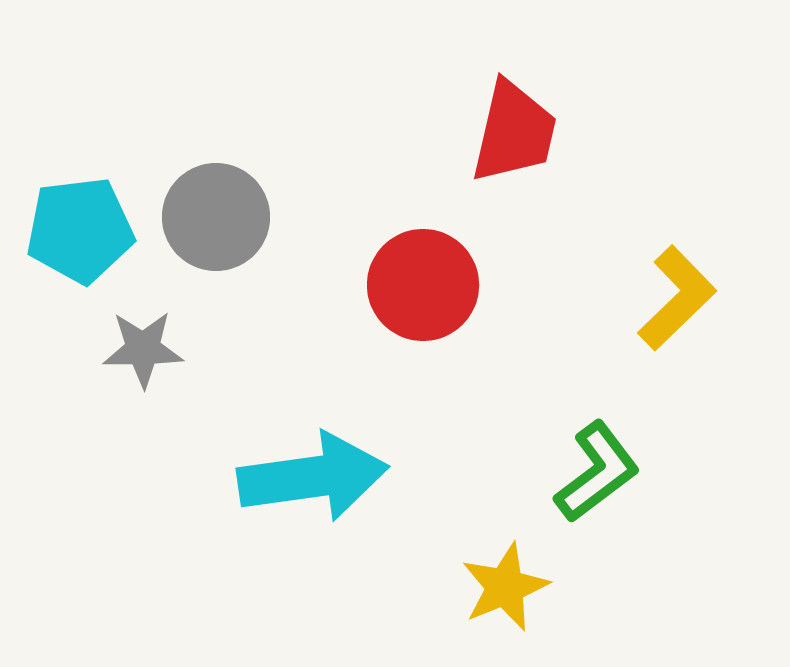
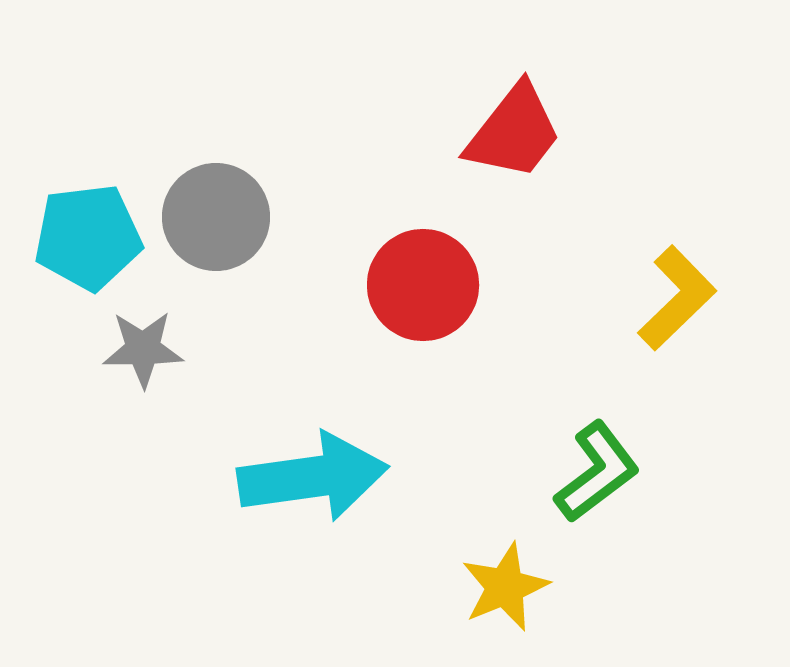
red trapezoid: rotated 25 degrees clockwise
cyan pentagon: moved 8 px right, 7 px down
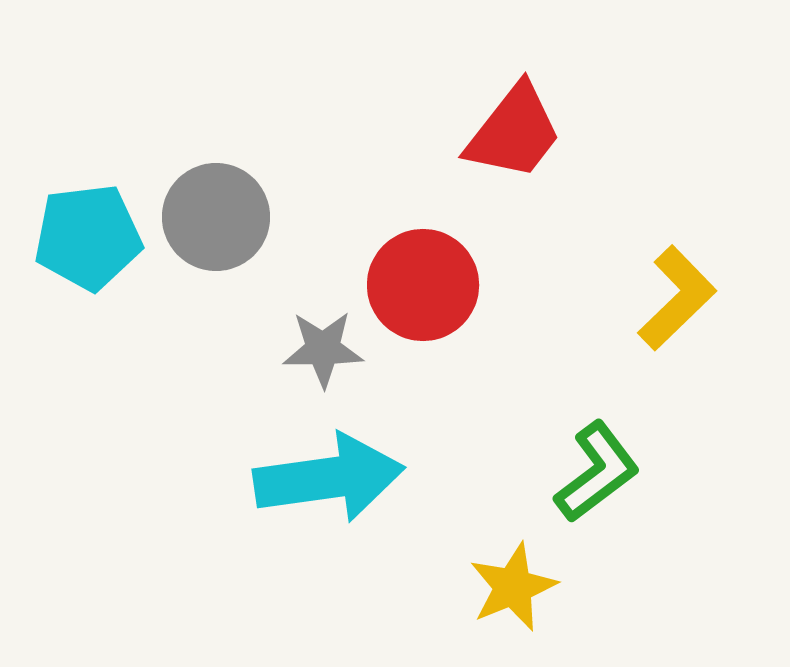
gray star: moved 180 px right
cyan arrow: moved 16 px right, 1 px down
yellow star: moved 8 px right
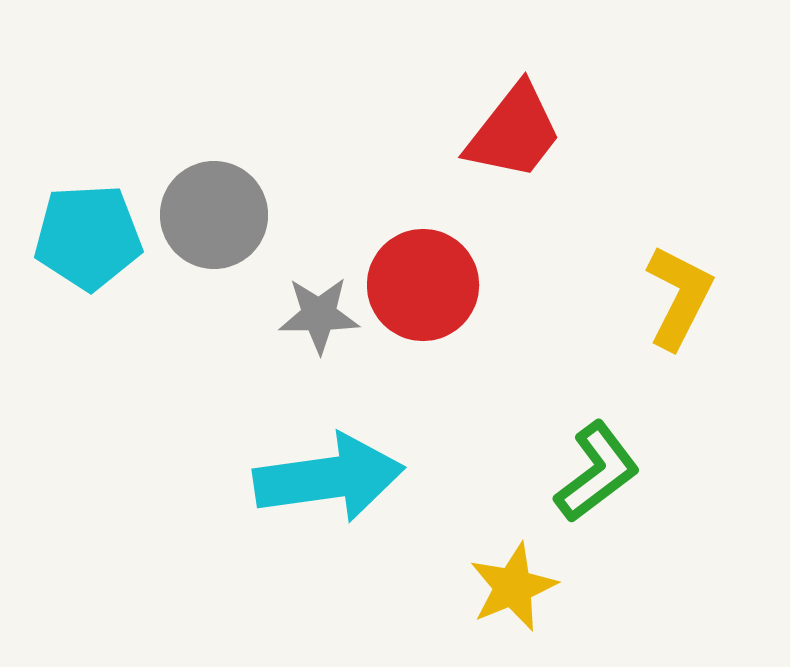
gray circle: moved 2 px left, 2 px up
cyan pentagon: rotated 4 degrees clockwise
yellow L-shape: moved 2 px right, 1 px up; rotated 19 degrees counterclockwise
gray star: moved 4 px left, 34 px up
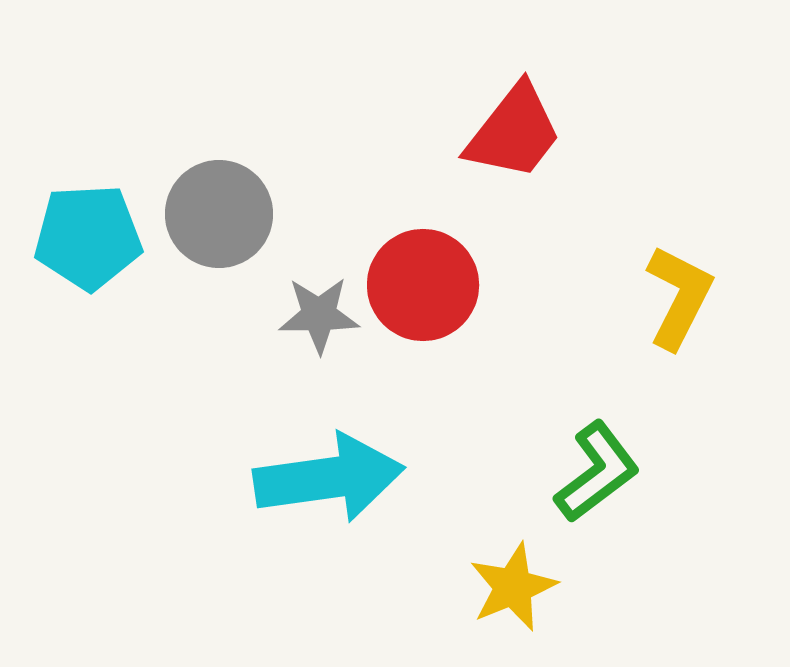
gray circle: moved 5 px right, 1 px up
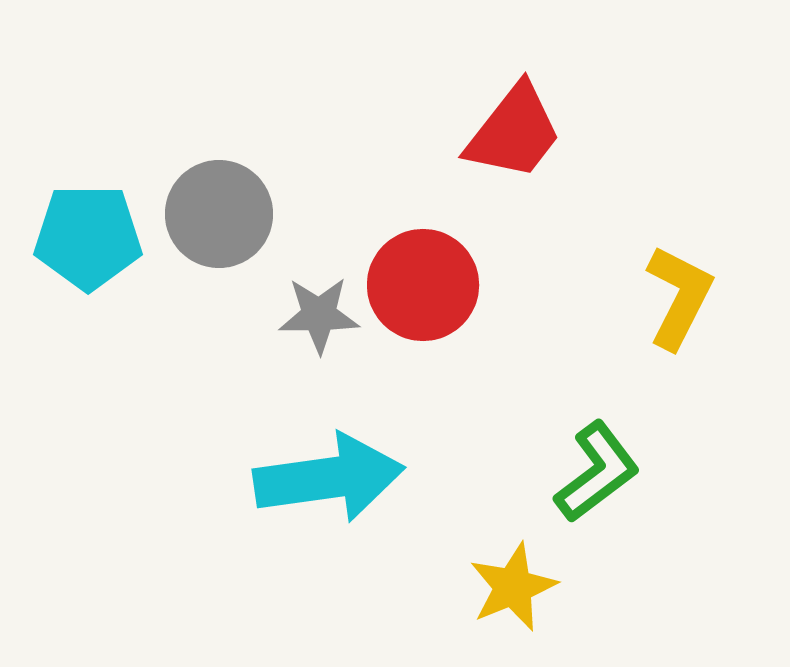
cyan pentagon: rotated 3 degrees clockwise
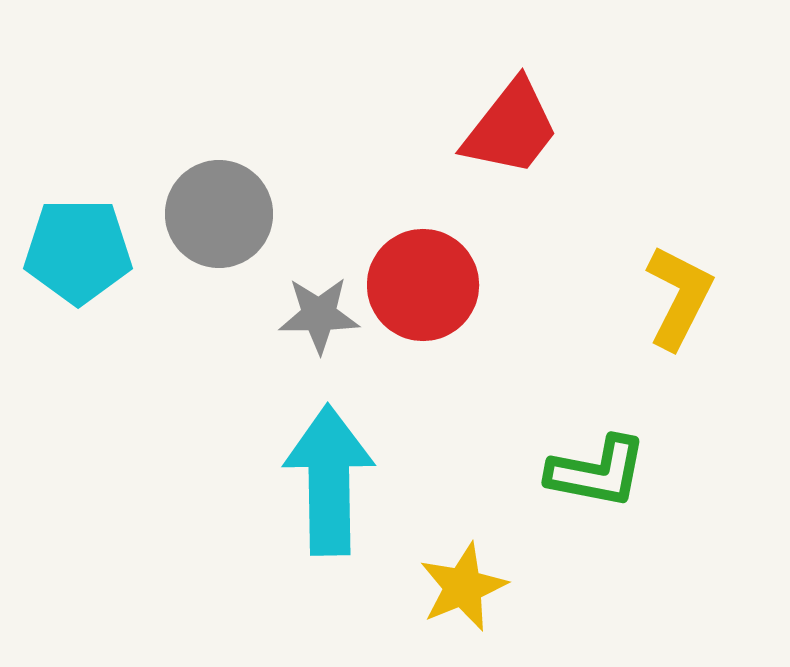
red trapezoid: moved 3 px left, 4 px up
cyan pentagon: moved 10 px left, 14 px down
green L-shape: rotated 48 degrees clockwise
cyan arrow: moved 2 px down; rotated 83 degrees counterclockwise
yellow star: moved 50 px left
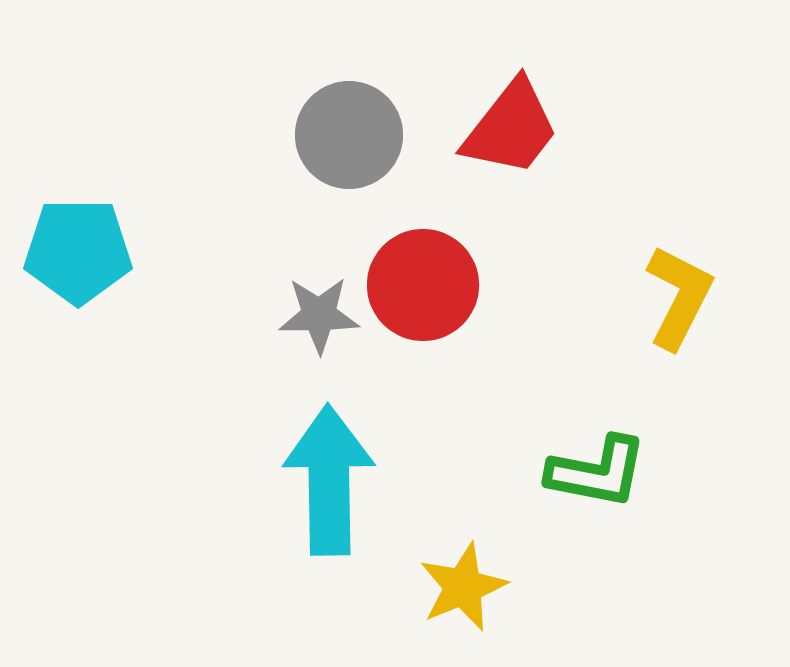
gray circle: moved 130 px right, 79 px up
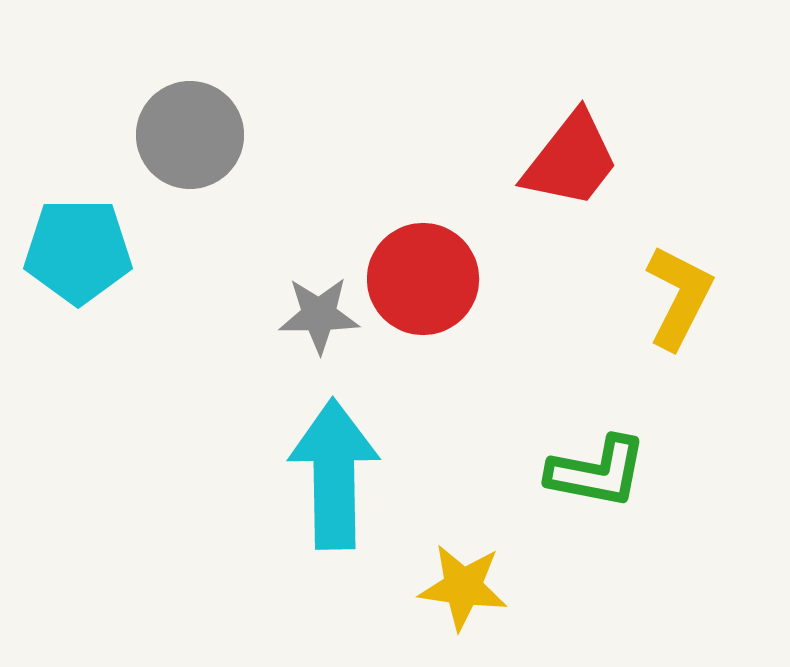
red trapezoid: moved 60 px right, 32 px down
gray circle: moved 159 px left
red circle: moved 6 px up
cyan arrow: moved 5 px right, 6 px up
yellow star: rotated 30 degrees clockwise
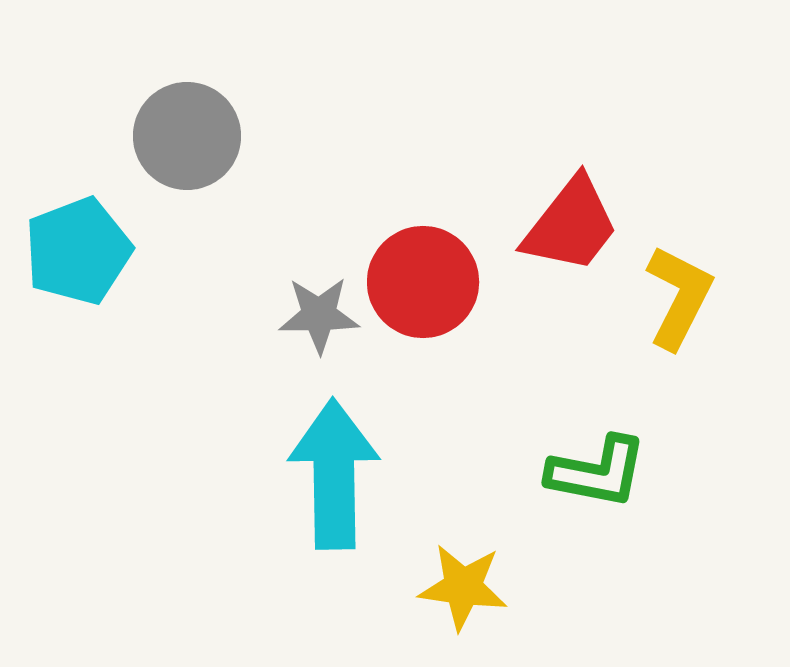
gray circle: moved 3 px left, 1 px down
red trapezoid: moved 65 px down
cyan pentagon: rotated 21 degrees counterclockwise
red circle: moved 3 px down
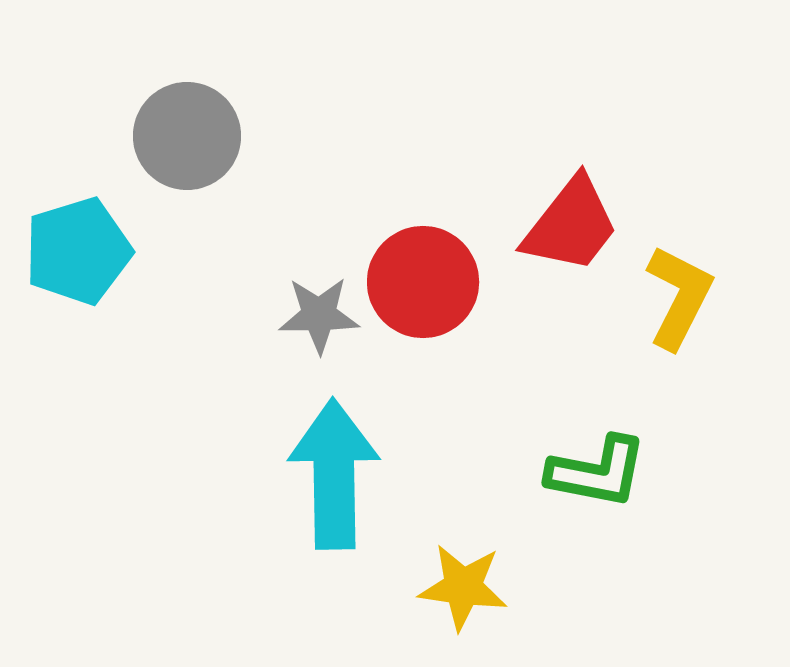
cyan pentagon: rotated 4 degrees clockwise
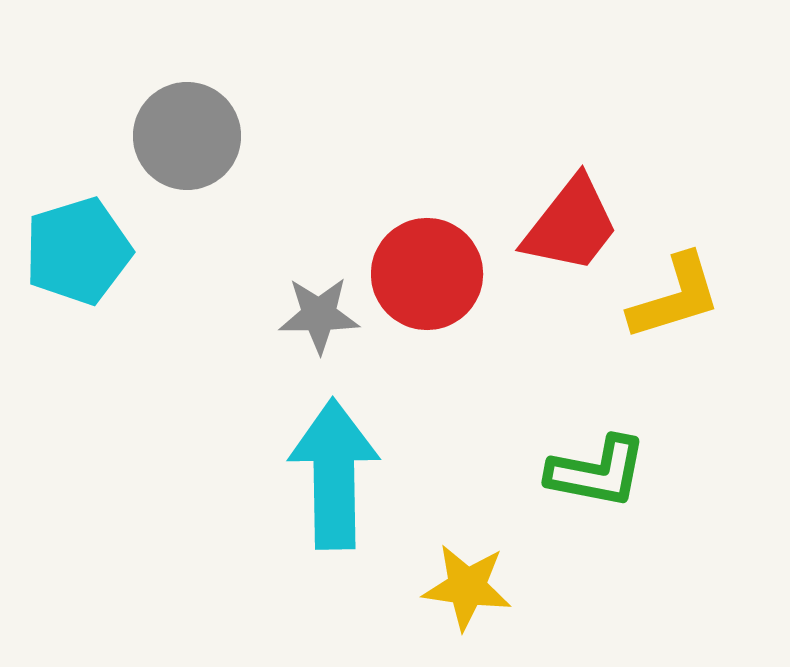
red circle: moved 4 px right, 8 px up
yellow L-shape: moved 4 px left; rotated 46 degrees clockwise
yellow star: moved 4 px right
